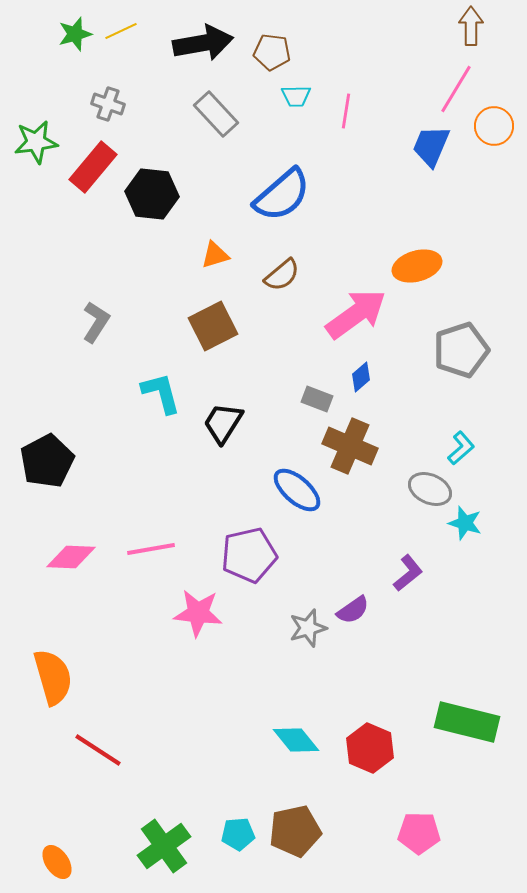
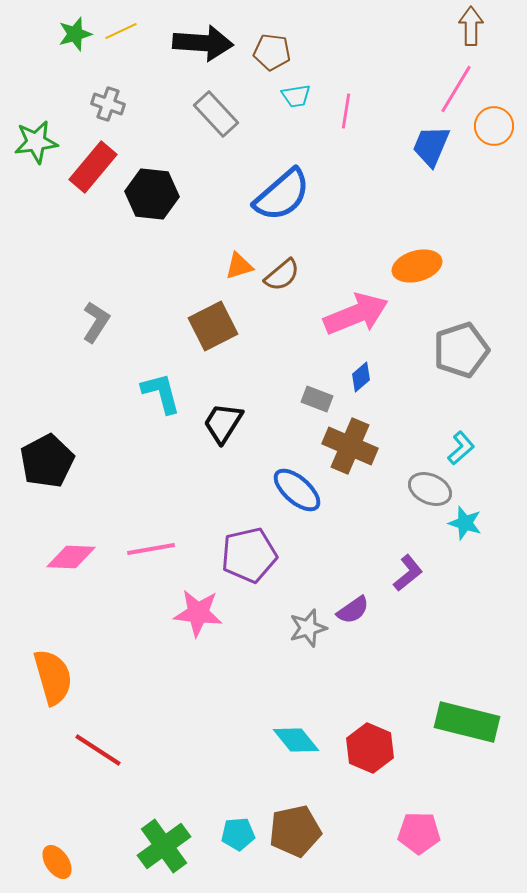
black arrow at (203, 43): rotated 14 degrees clockwise
cyan trapezoid at (296, 96): rotated 8 degrees counterclockwise
orange triangle at (215, 255): moved 24 px right, 11 px down
pink arrow at (356, 314): rotated 14 degrees clockwise
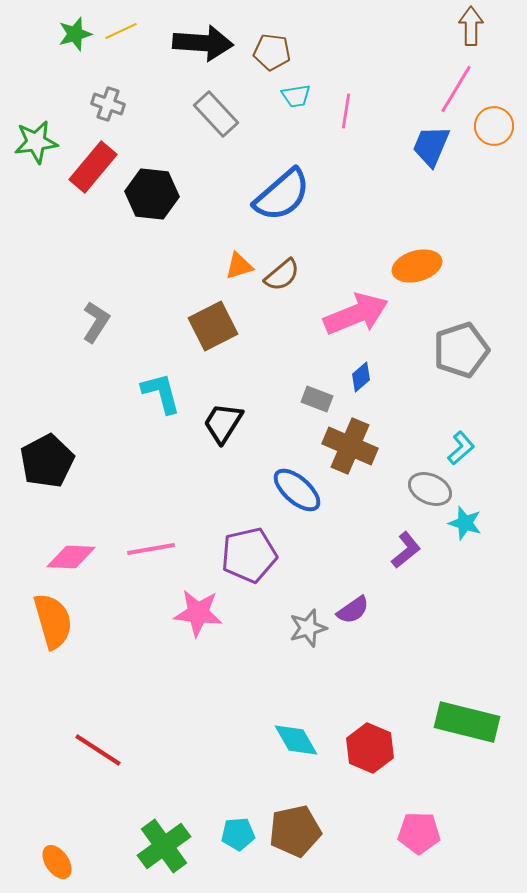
purple L-shape at (408, 573): moved 2 px left, 23 px up
orange semicircle at (53, 677): moved 56 px up
cyan diamond at (296, 740): rotated 9 degrees clockwise
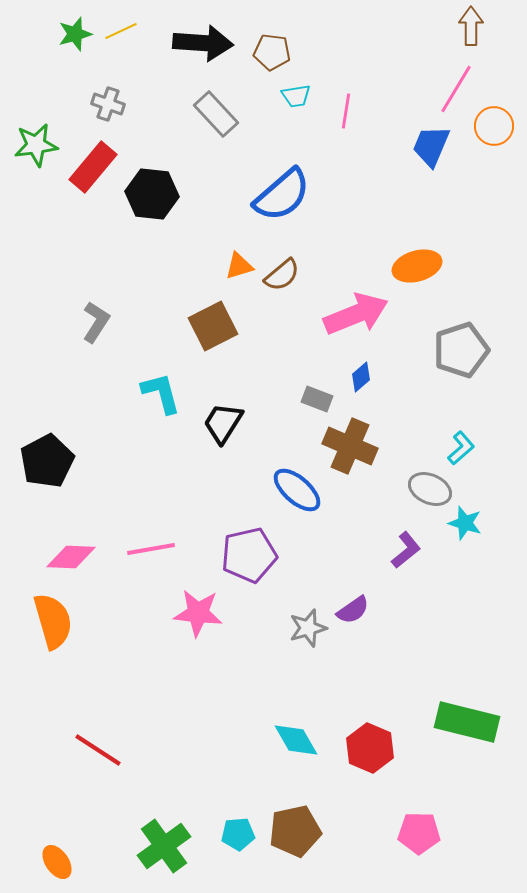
green star at (36, 142): moved 3 px down
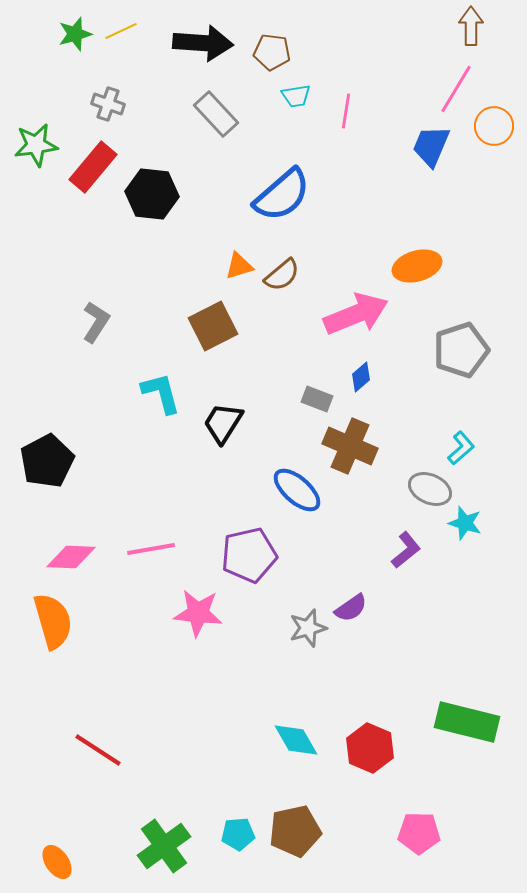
purple semicircle at (353, 610): moved 2 px left, 2 px up
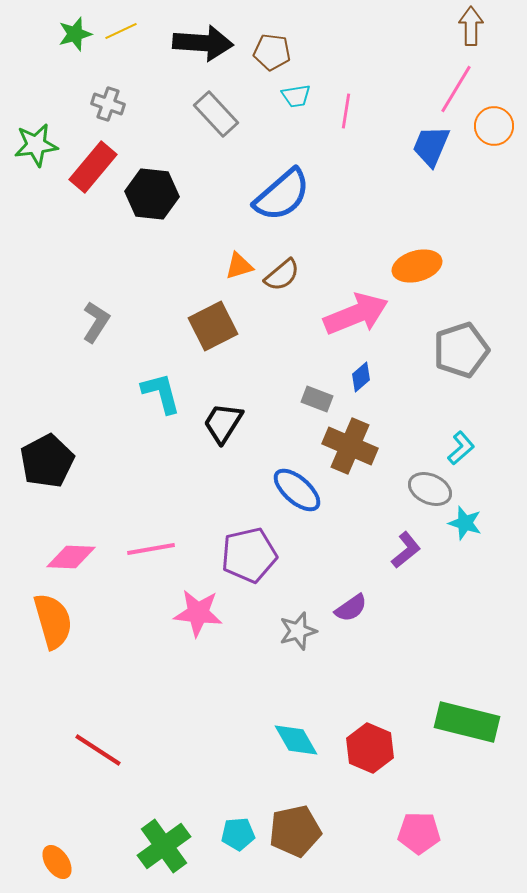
gray star at (308, 628): moved 10 px left, 3 px down
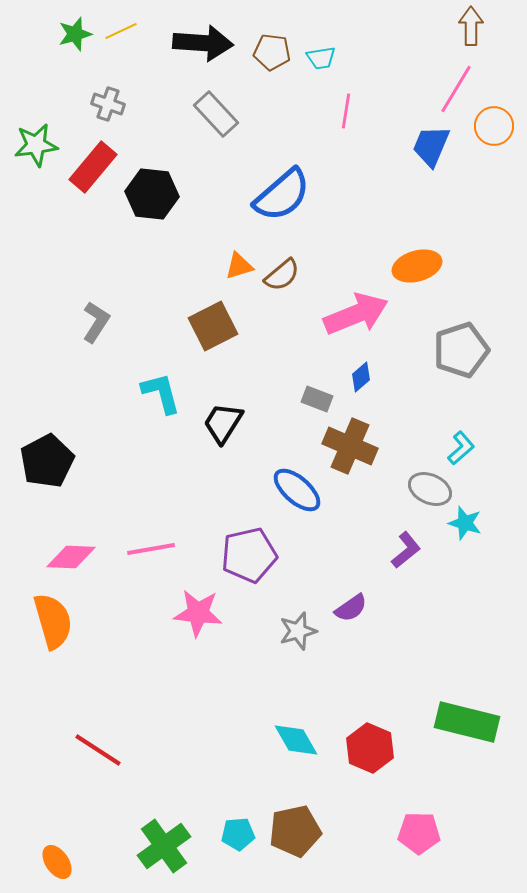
cyan trapezoid at (296, 96): moved 25 px right, 38 px up
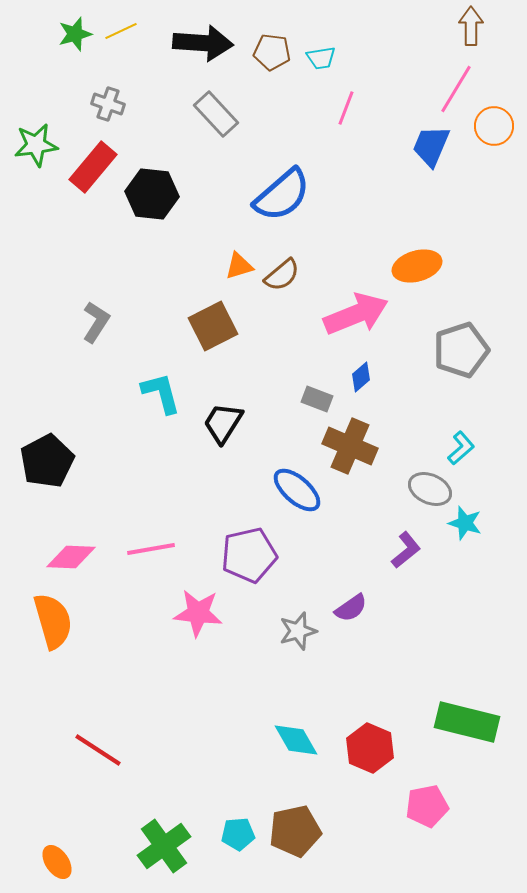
pink line at (346, 111): moved 3 px up; rotated 12 degrees clockwise
pink pentagon at (419, 833): moved 8 px right, 27 px up; rotated 12 degrees counterclockwise
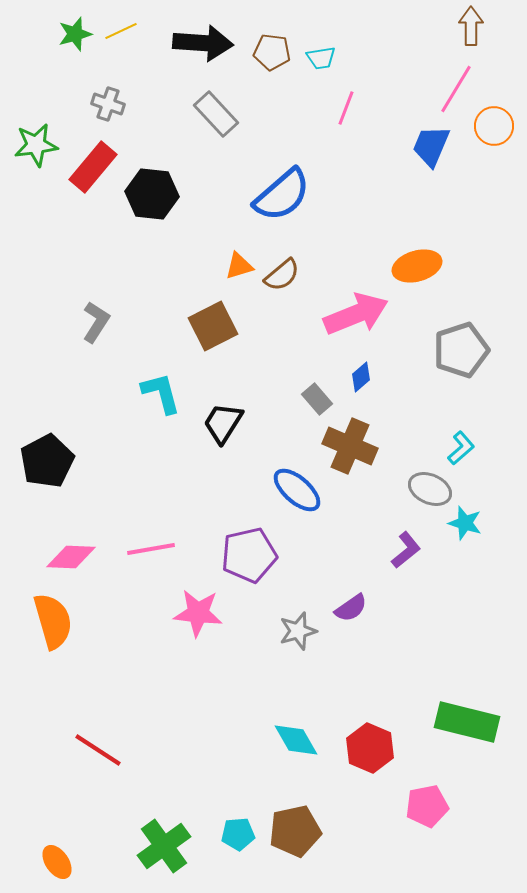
gray rectangle at (317, 399): rotated 28 degrees clockwise
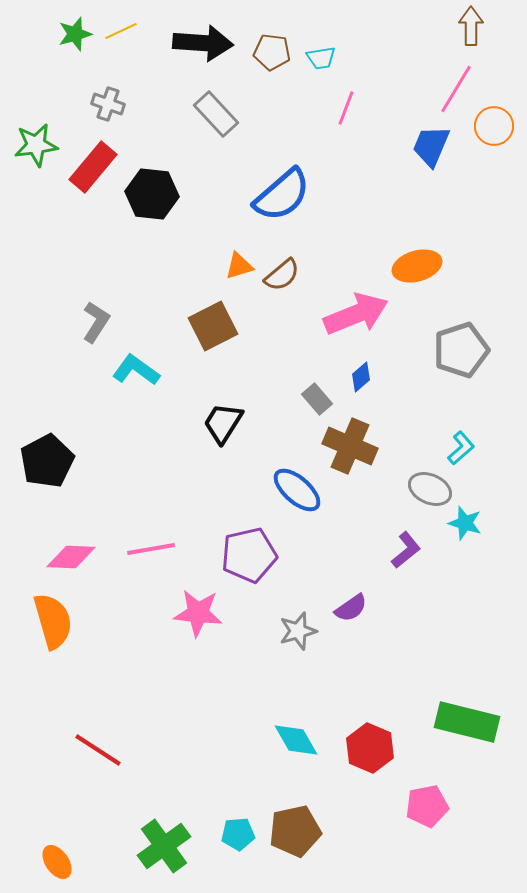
cyan L-shape at (161, 393): moved 25 px left, 23 px up; rotated 39 degrees counterclockwise
